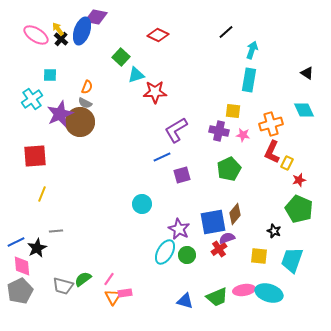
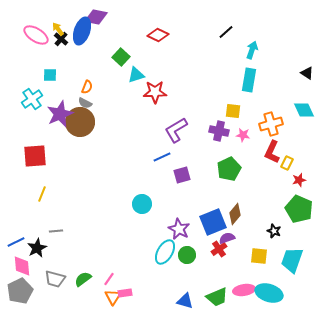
blue square at (213, 222): rotated 12 degrees counterclockwise
gray trapezoid at (63, 286): moved 8 px left, 7 px up
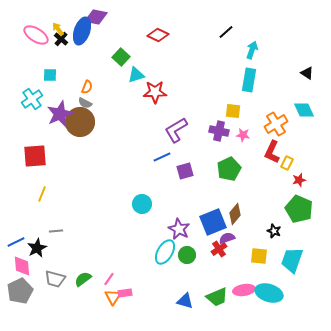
orange cross at (271, 124): moved 5 px right; rotated 15 degrees counterclockwise
purple square at (182, 175): moved 3 px right, 4 px up
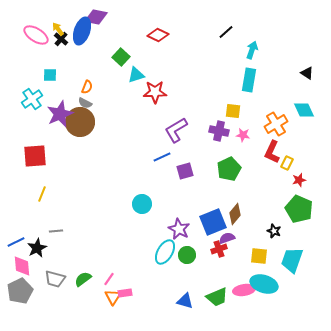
red cross at (219, 249): rotated 14 degrees clockwise
cyan ellipse at (269, 293): moved 5 px left, 9 px up
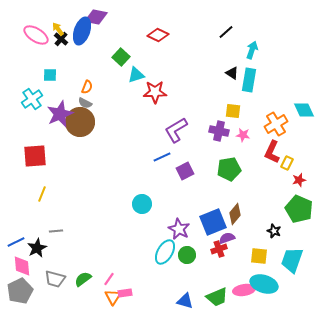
black triangle at (307, 73): moved 75 px left
green pentagon at (229, 169): rotated 15 degrees clockwise
purple square at (185, 171): rotated 12 degrees counterclockwise
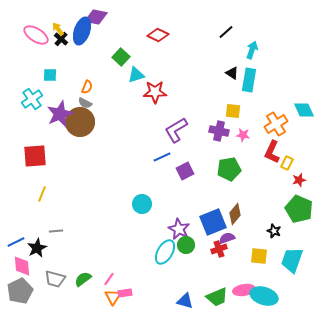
green circle at (187, 255): moved 1 px left, 10 px up
cyan ellipse at (264, 284): moved 12 px down
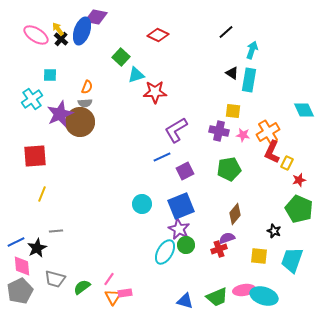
gray semicircle at (85, 103): rotated 32 degrees counterclockwise
orange cross at (276, 124): moved 8 px left, 8 px down
blue square at (213, 222): moved 32 px left, 16 px up
green semicircle at (83, 279): moved 1 px left, 8 px down
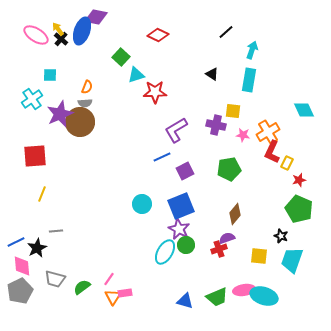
black triangle at (232, 73): moved 20 px left, 1 px down
purple cross at (219, 131): moved 3 px left, 6 px up
black star at (274, 231): moved 7 px right, 5 px down
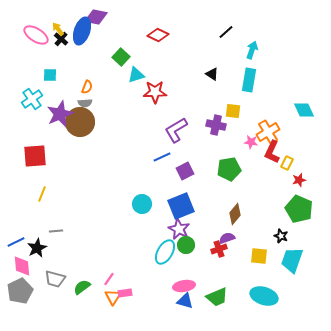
pink star at (243, 135): moved 8 px right, 7 px down
pink ellipse at (244, 290): moved 60 px left, 4 px up
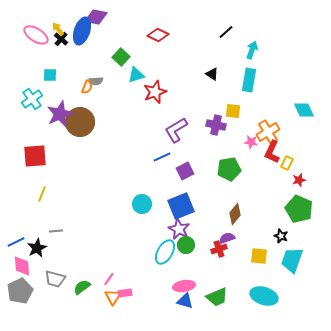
red star at (155, 92): rotated 20 degrees counterclockwise
gray semicircle at (85, 103): moved 11 px right, 22 px up
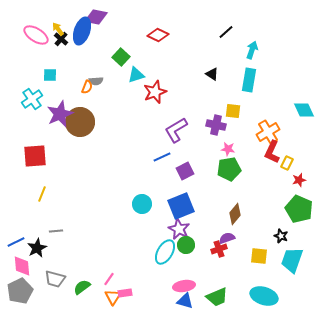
pink star at (251, 142): moved 23 px left, 7 px down
